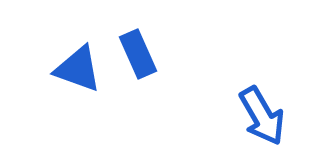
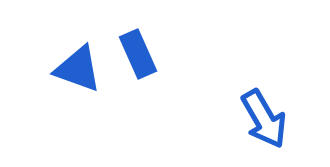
blue arrow: moved 2 px right, 3 px down
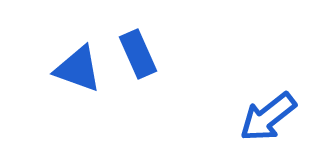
blue arrow: moved 4 px right, 2 px up; rotated 82 degrees clockwise
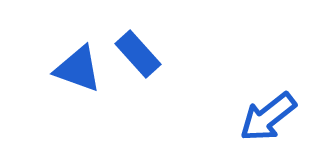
blue rectangle: rotated 18 degrees counterclockwise
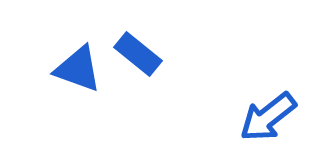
blue rectangle: rotated 9 degrees counterclockwise
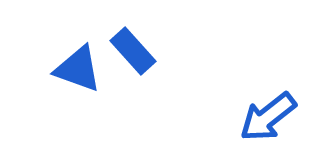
blue rectangle: moved 5 px left, 3 px up; rotated 9 degrees clockwise
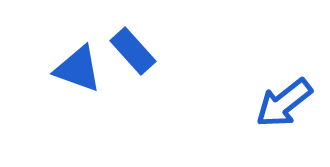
blue arrow: moved 16 px right, 14 px up
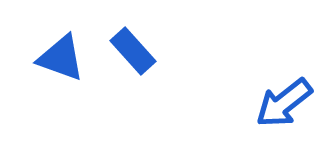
blue triangle: moved 17 px left, 11 px up
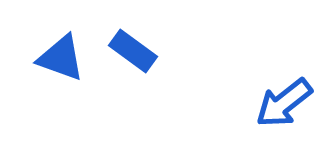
blue rectangle: rotated 12 degrees counterclockwise
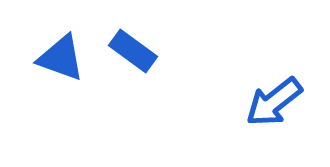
blue arrow: moved 10 px left, 1 px up
